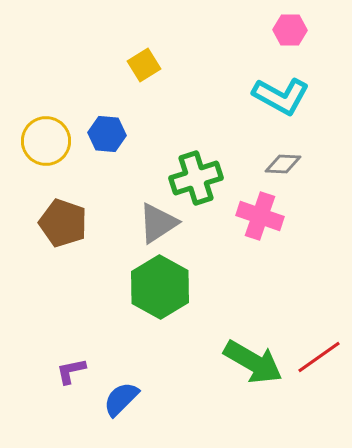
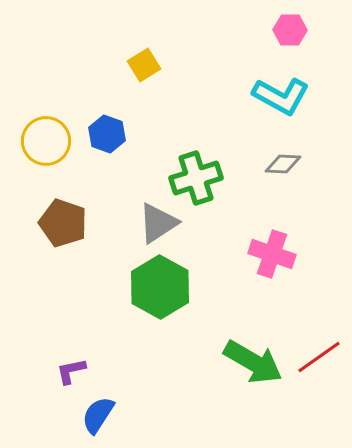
blue hexagon: rotated 15 degrees clockwise
pink cross: moved 12 px right, 38 px down
blue semicircle: moved 23 px left, 16 px down; rotated 12 degrees counterclockwise
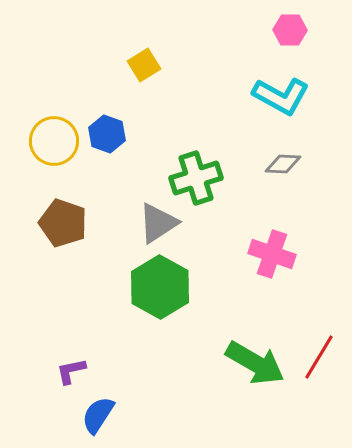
yellow circle: moved 8 px right
red line: rotated 24 degrees counterclockwise
green arrow: moved 2 px right, 1 px down
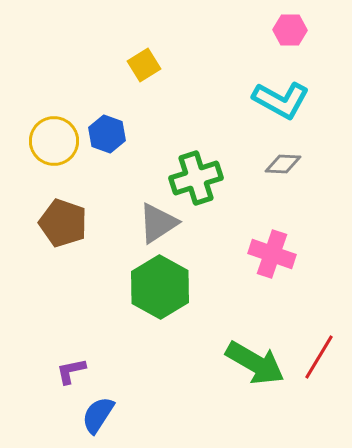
cyan L-shape: moved 4 px down
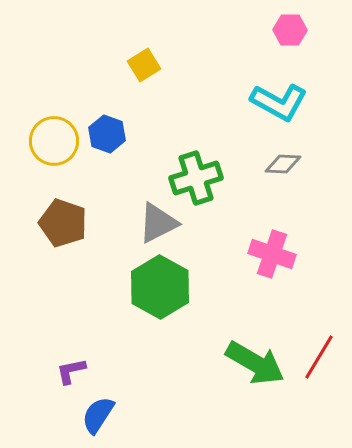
cyan L-shape: moved 2 px left, 2 px down
gray triangle: rotated 6 degrees clockwise
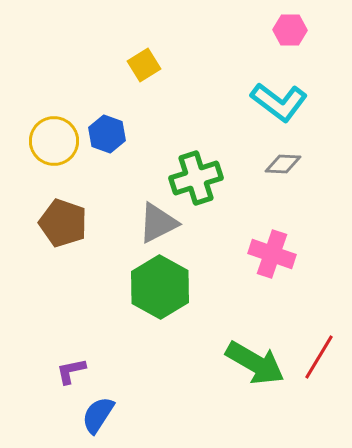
cyan L-shape: rotated 8 degrees clockwise
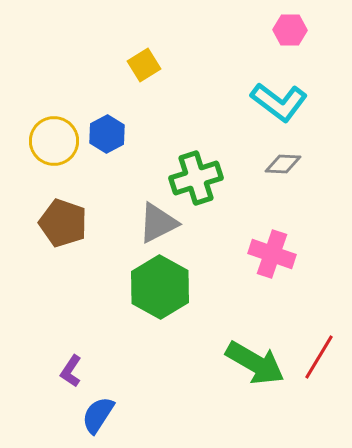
blue hexagon: rotated 12 degrees clockwise
purple L-shape: rotated 44 degrees counterclockwise
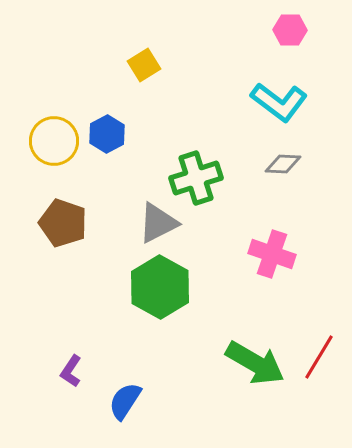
blue semicircle: moved 27 px right, 14 px up
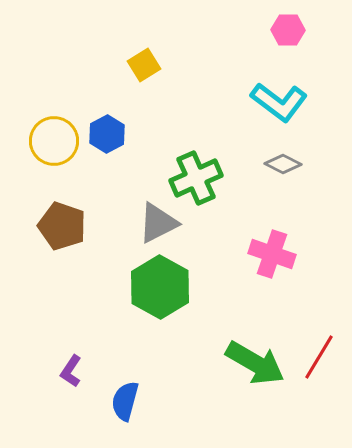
pink hexagon: moved 2 px left
gray diamond: rotated 24 degrees clockwise
green cross: rotated 6 degrees counterclockwise
brown pentagon: moved 1 px left, 3 px down
blue semicircle: rotated 18 degrees counterclockwise
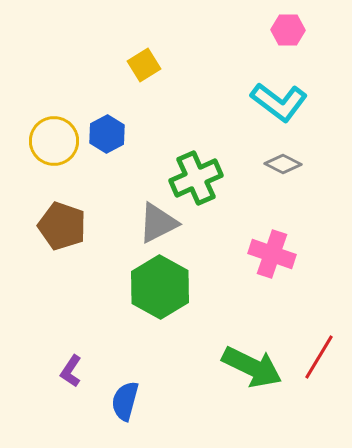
green arrow: moved 3 px left, 4 px down; rotated 4 degrees counterclockwise
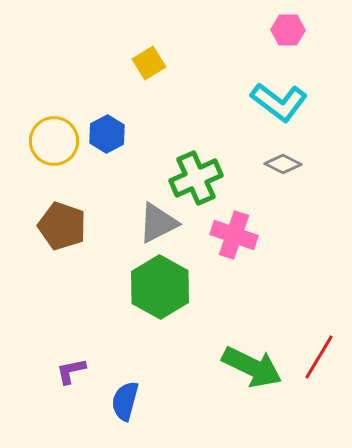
yellow square: moved 5 px right, 2 px up
pink cross: moved 38 px left, 19 px up
purple L-shape: rotated 44 degrees clockwise
